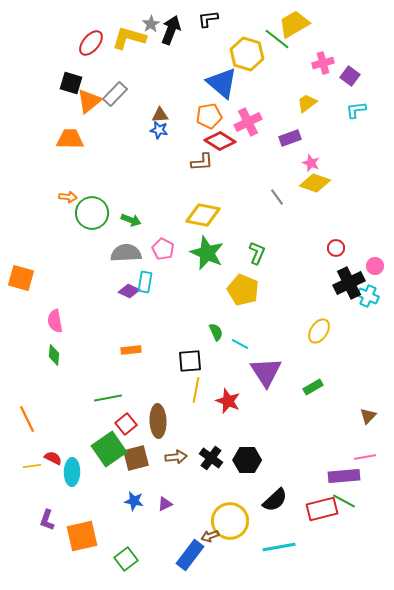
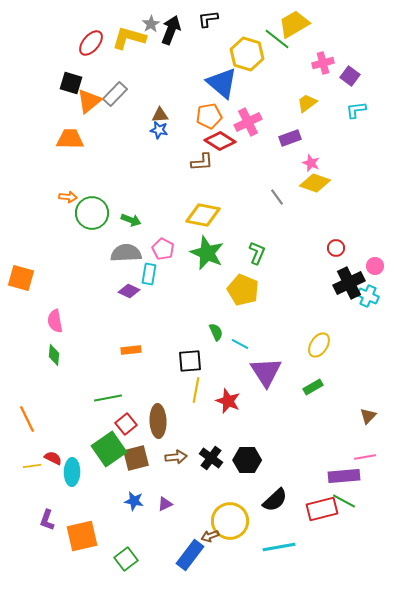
cyan rectangle at (145, 282): moved 4 px right, 8 px up
yellow ellipse at (319, 331): moved 14 px down
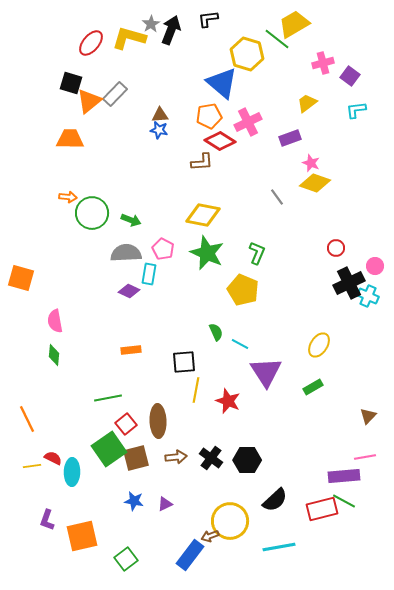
black square at (190, 361): moved 6 px left, 1 px down
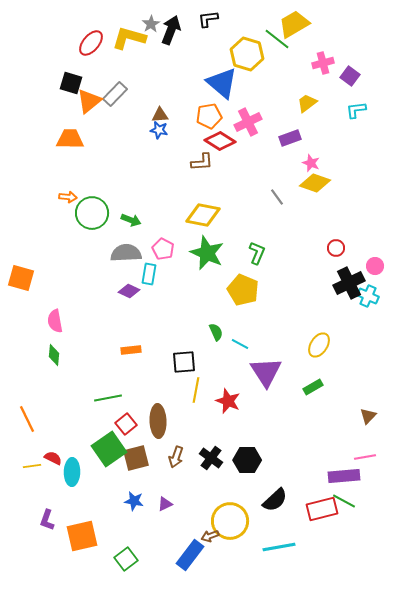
brown arrow at (176, 457): rotated 115 degrees clockwise
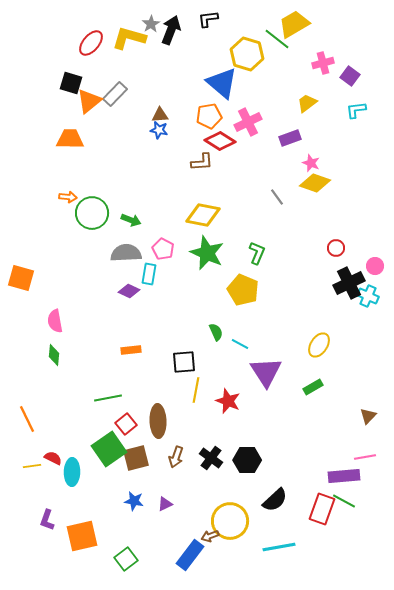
red rectangle at (322, 509): rotated 56 degrees counterclockwise
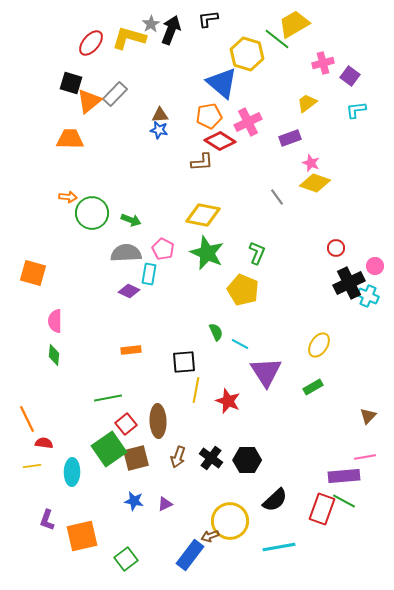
orange square at (21, 278): moved 12 px right, 5 px up
pink semicircle at (55, 321): rotated 10 degrees clockwise
brown arrow at (176, 457): moved 2 px right
red semicircle at (53, 458): moved 9 px left, 15 px up; rotated 18 degrees counterclockwise
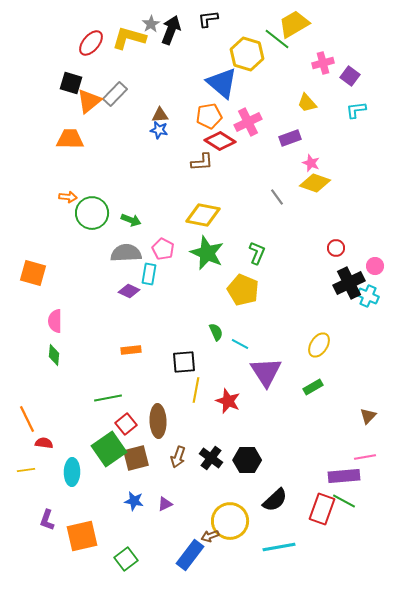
yellow trapezoid at (307, 103): rotated 95 degrees counterclockwise
yellow line at (32, 466): moved 6 px left, 4 px down
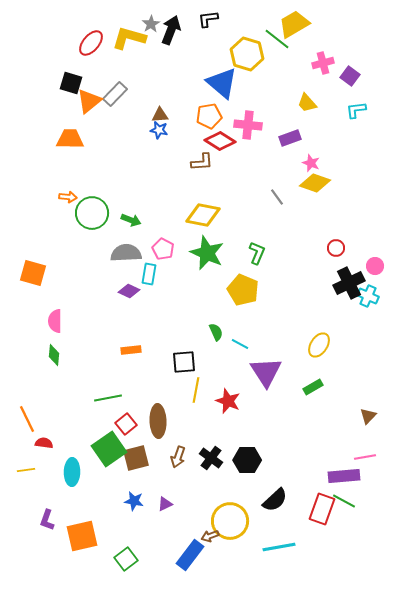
pink cross at (248, 122): moved 3 px down; rotated 32 degrees clockwise
